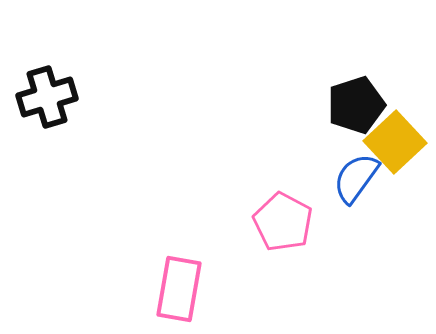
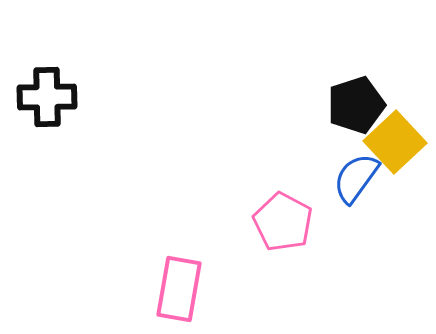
black cross: rotated 16 degrees clockwise
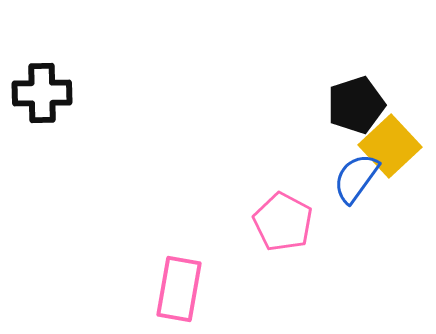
black cross: moved 5 px left, 4 px up
yellow square: moved 5 px left, 4 px down
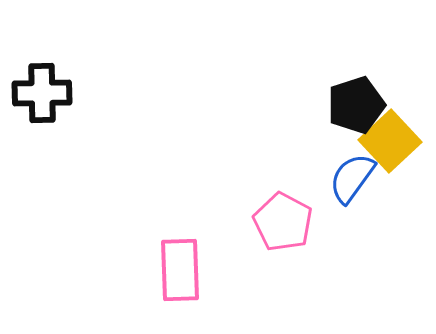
yellow square: moved 5 px up
blue semicircle: moved 4 px left
pink rectangle: moved 1 px right, 19 px up; rotated 12 degrees counterclockwise
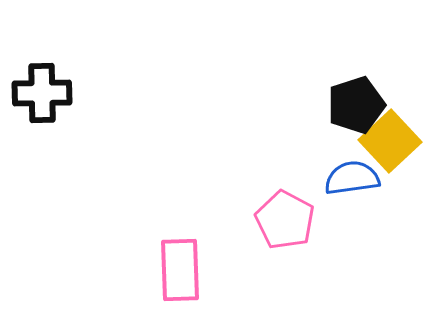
blue semicircle: rotated 46 degrees clockwise
pink pentagon: moved 2 px right, 2 px up
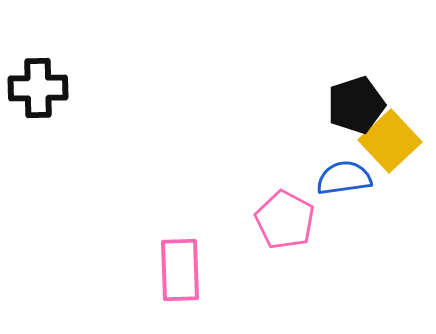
black cross: moved 4 px left, 5 px up
blue semicircle: moved 8 px left
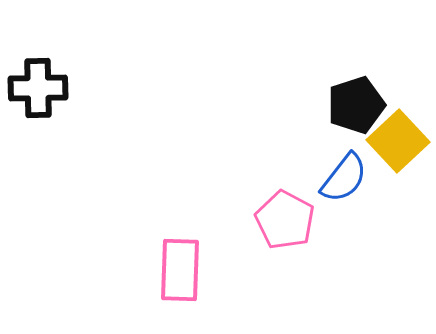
yellow square: moved 8 px right
blue semicircle: rotated 136 degrees clockwise
pink rectangle: rotated 4 degrees clockwise
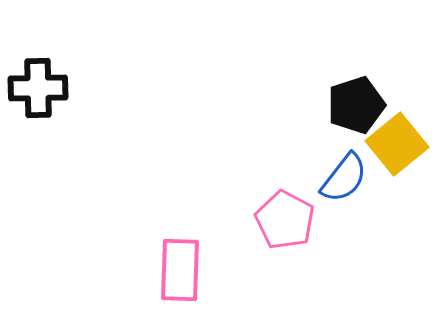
yellow square: moved 1 px left, 3 px down; rotated 4 degrees clockwise
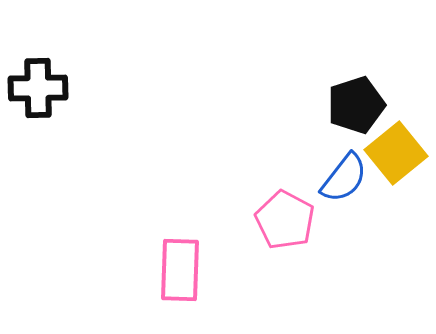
yellow square: moved 1 px left, 9 px down
